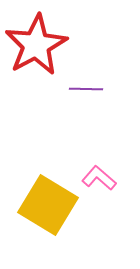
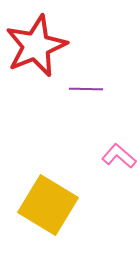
red star: moved 1 px down; rotated 6 degrees clockwise
pink L-shape: moved 20 px right, 22 px up
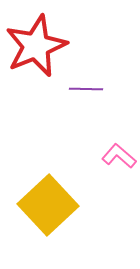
yellow square: rotated 16 degrees clockwise
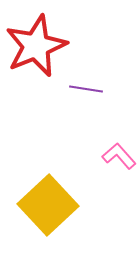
purple line: rotated 8 degrees clockwise
pink L-shape: rotated 8 degrees clockwise
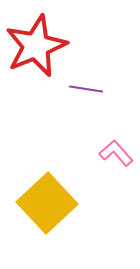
pink L-shape: moved 3 px left, 3 px up
yellow square: moved 1 px left, 2 px up
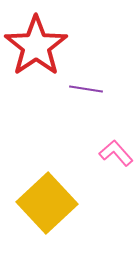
red star: rotated 12 degrees counterclockwise
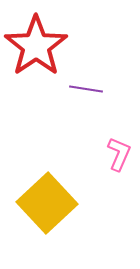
pink L-shape: moved 3 px right, 1 px down; rotated 64 degrees clockwise
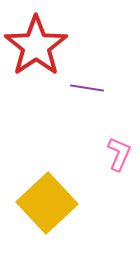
purple line: moved 1 px right, 1 px up
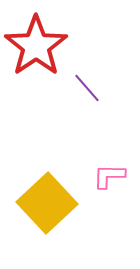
purple line: rotated 40 degrees clockwise
pink L-shape: moved 10 px left, 22 px down; rotated 112 degrees counterclockwise
